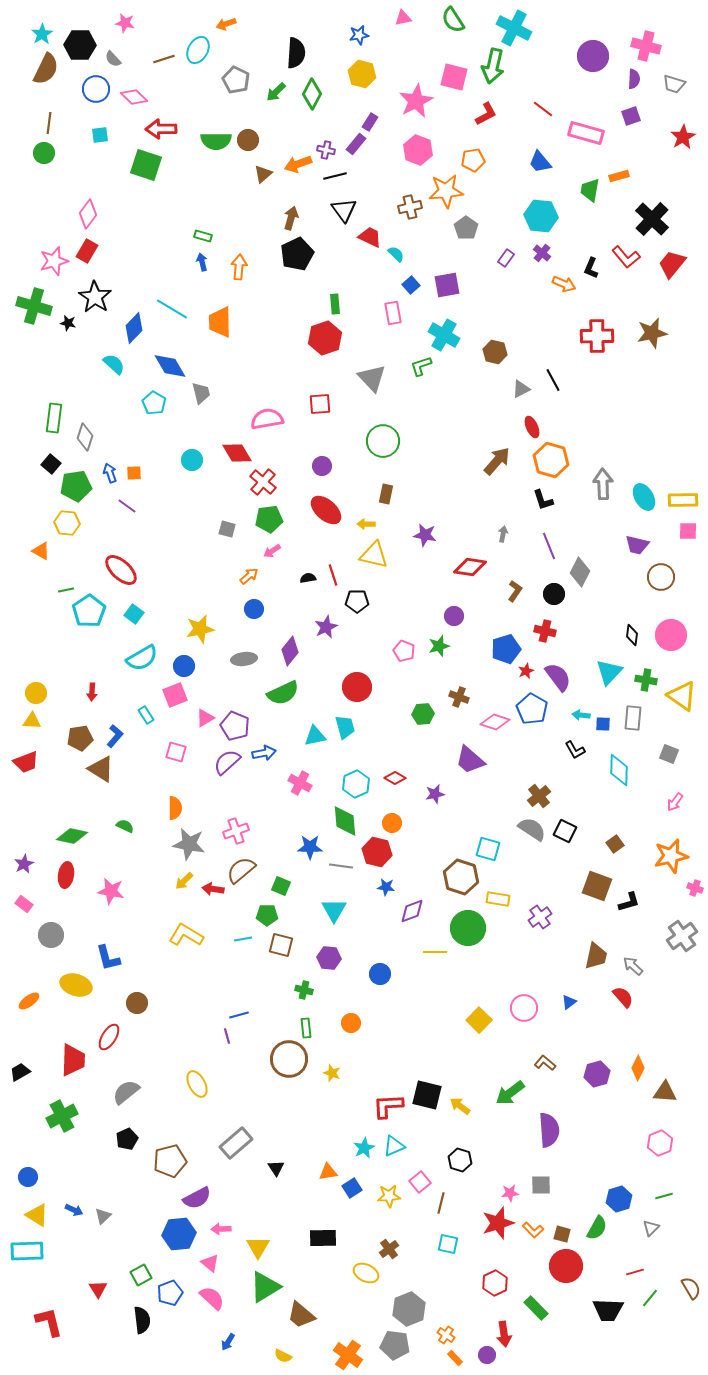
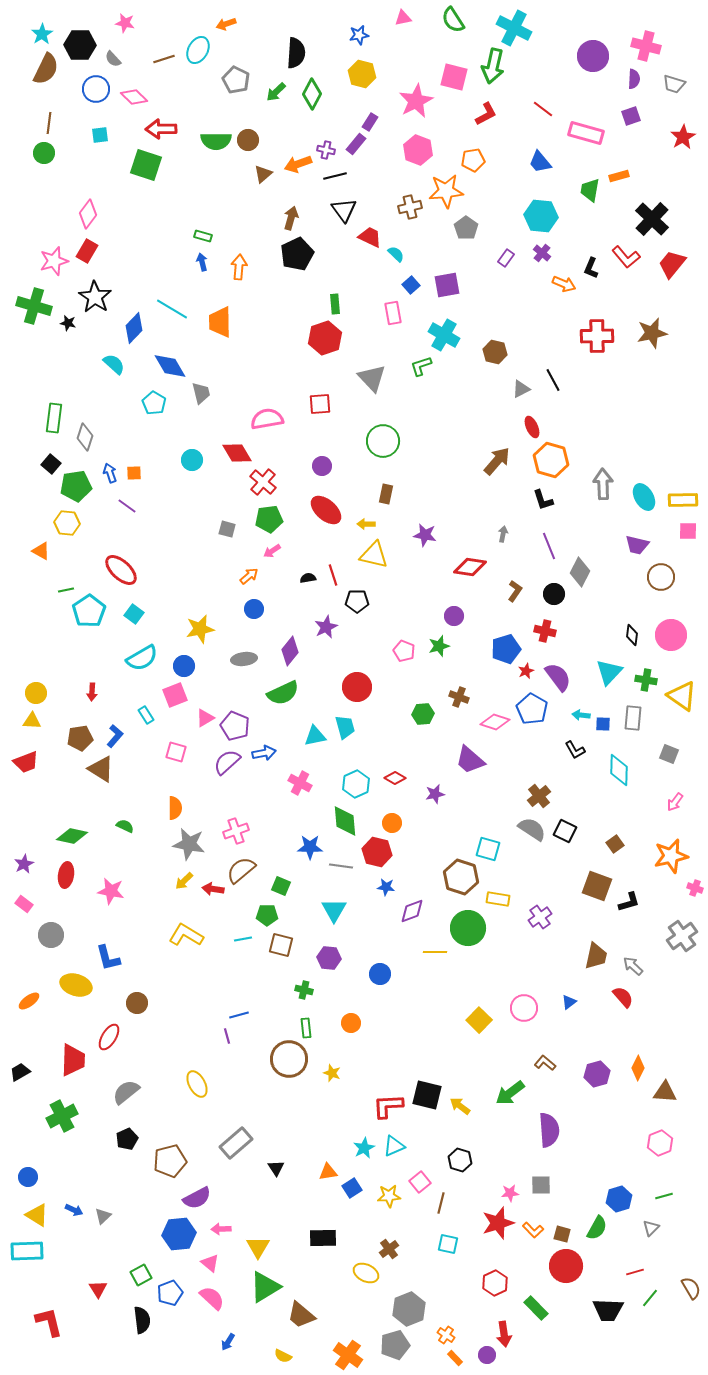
gray pentagon at (395, 1345): rotated 24 degrees counterclockwise
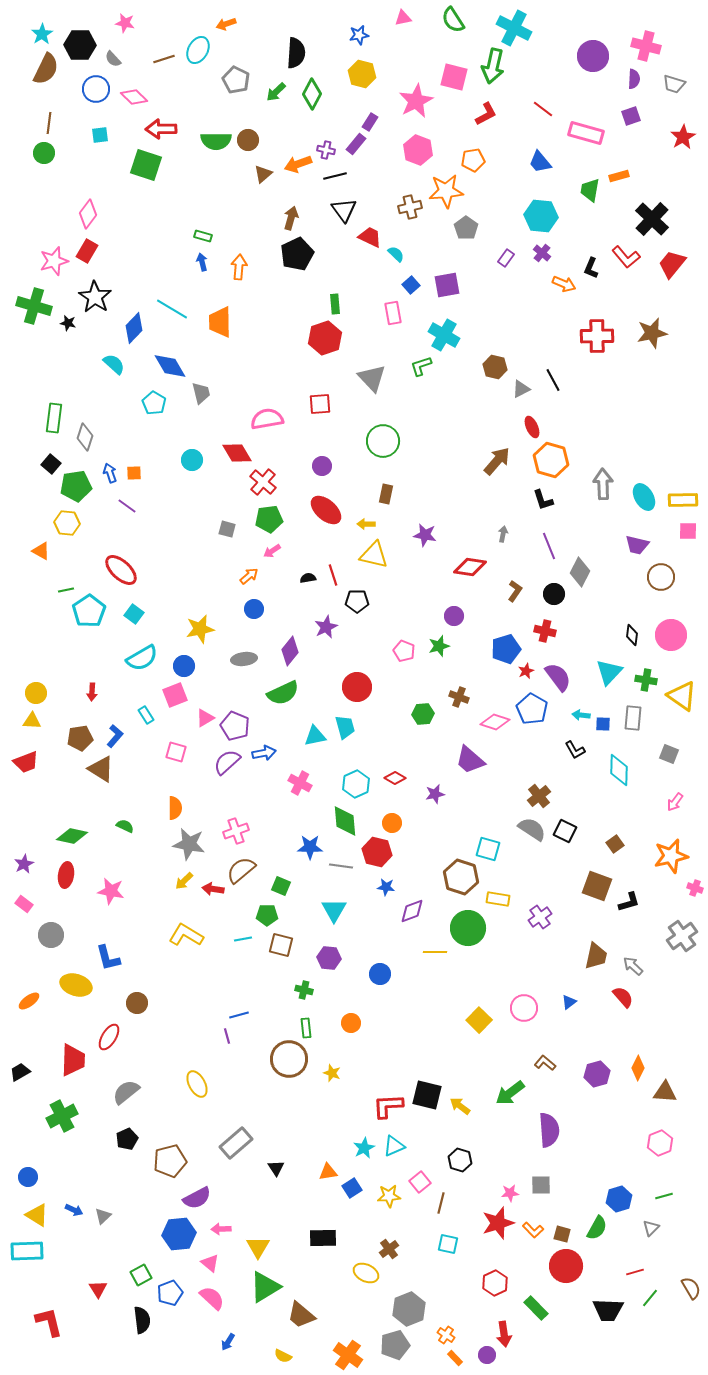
brown hexagon at (495, 352): moved 15 px down
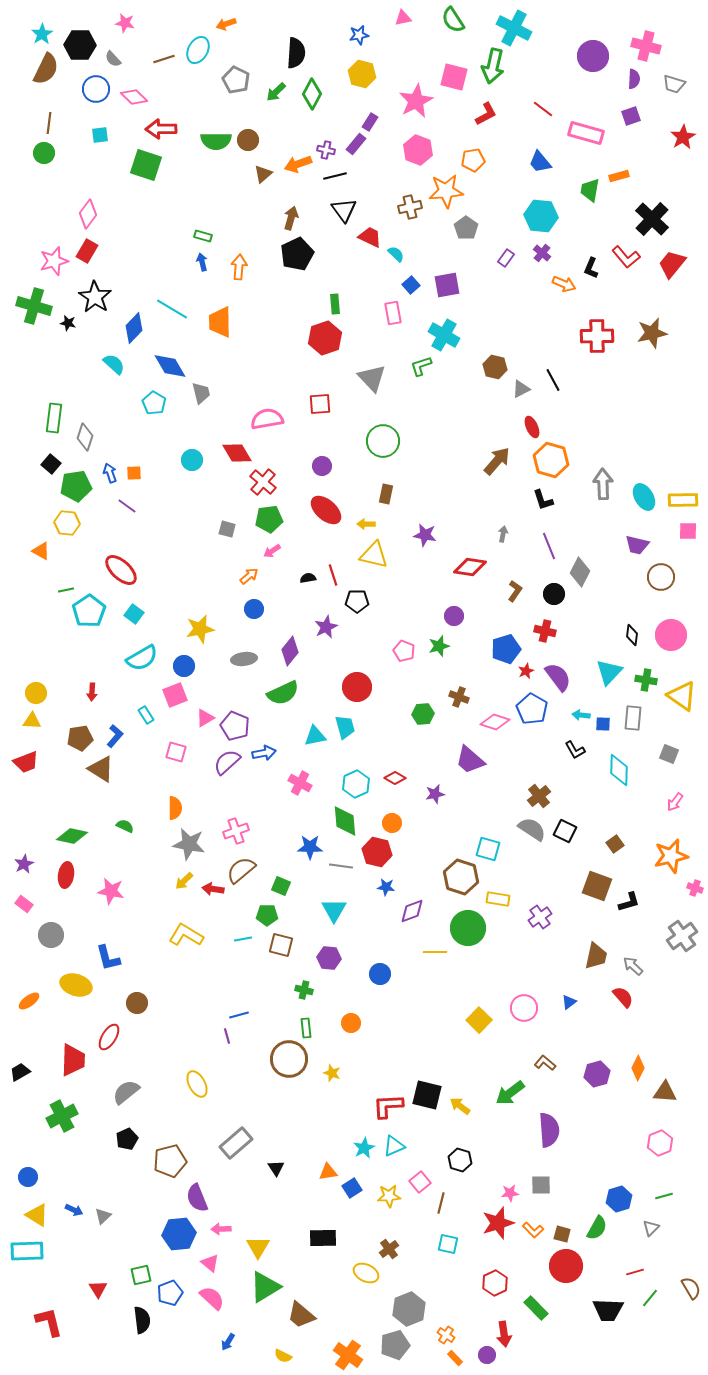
purple semicircle at (197, 1198): rotated 96 degrees clockwise
green square at (141, 1275): rotated 15 degrees clockwise
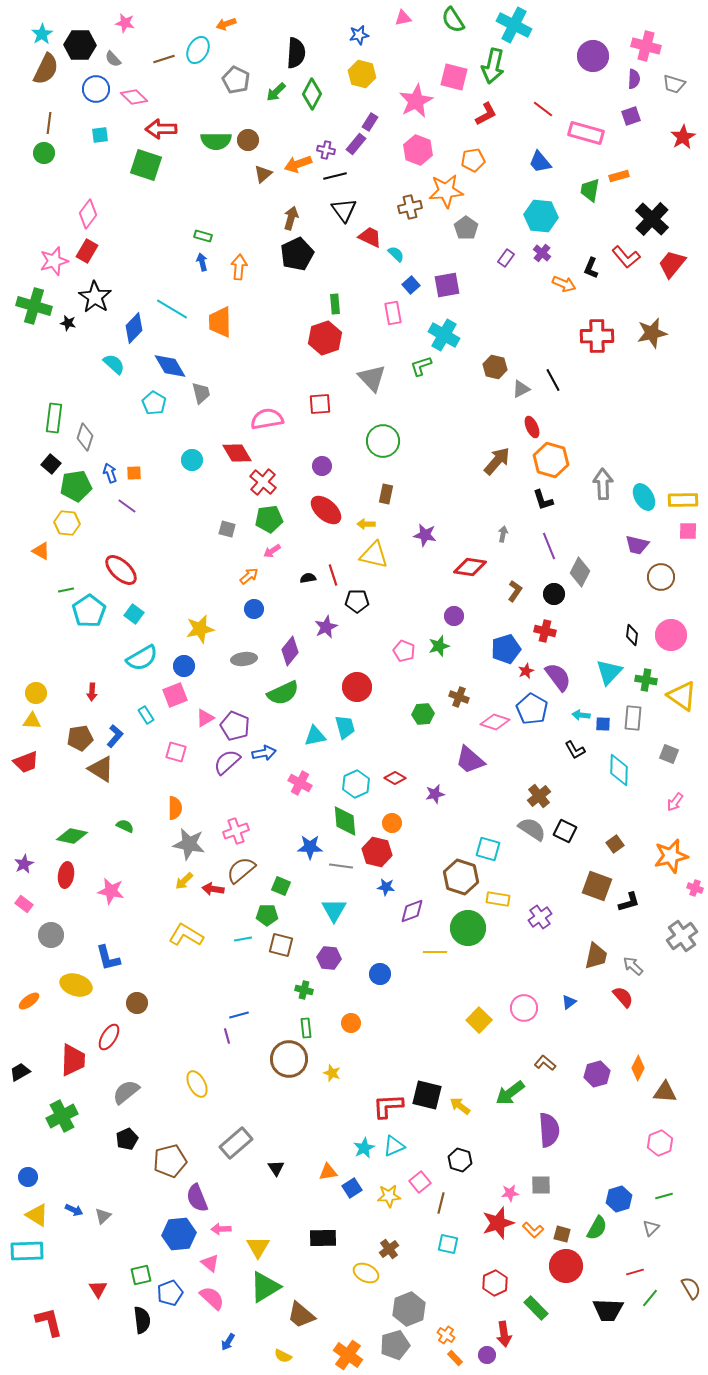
cyan cross at (514, 28): moved 3 px up
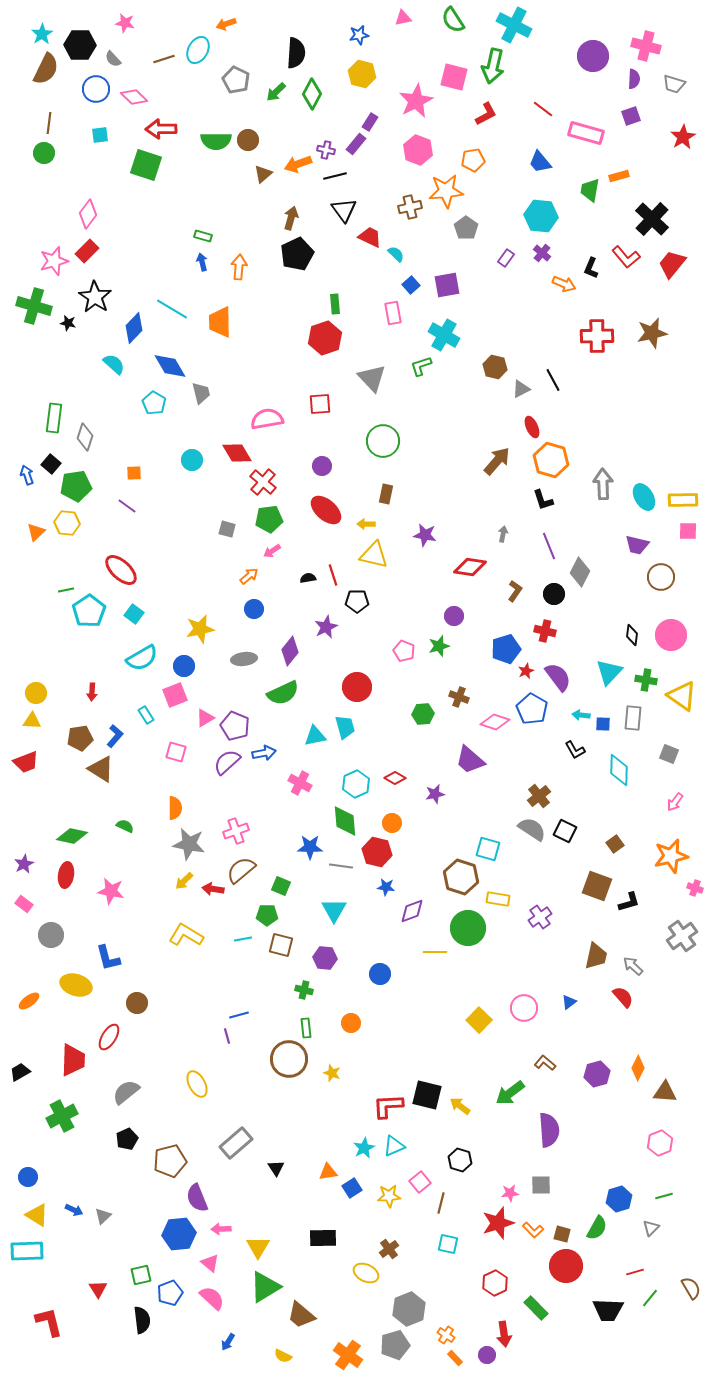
red rectangle at (87, 251): rotated 15 degrees clockwise
blue arrow at (110, 473): moved 83 px left, 2 px down
orange triangle at (41, 551): moved 5 px left, 19 px up; rotated 48 degrees clockwise
purple hexagon at (329, 958): moved 4 px left
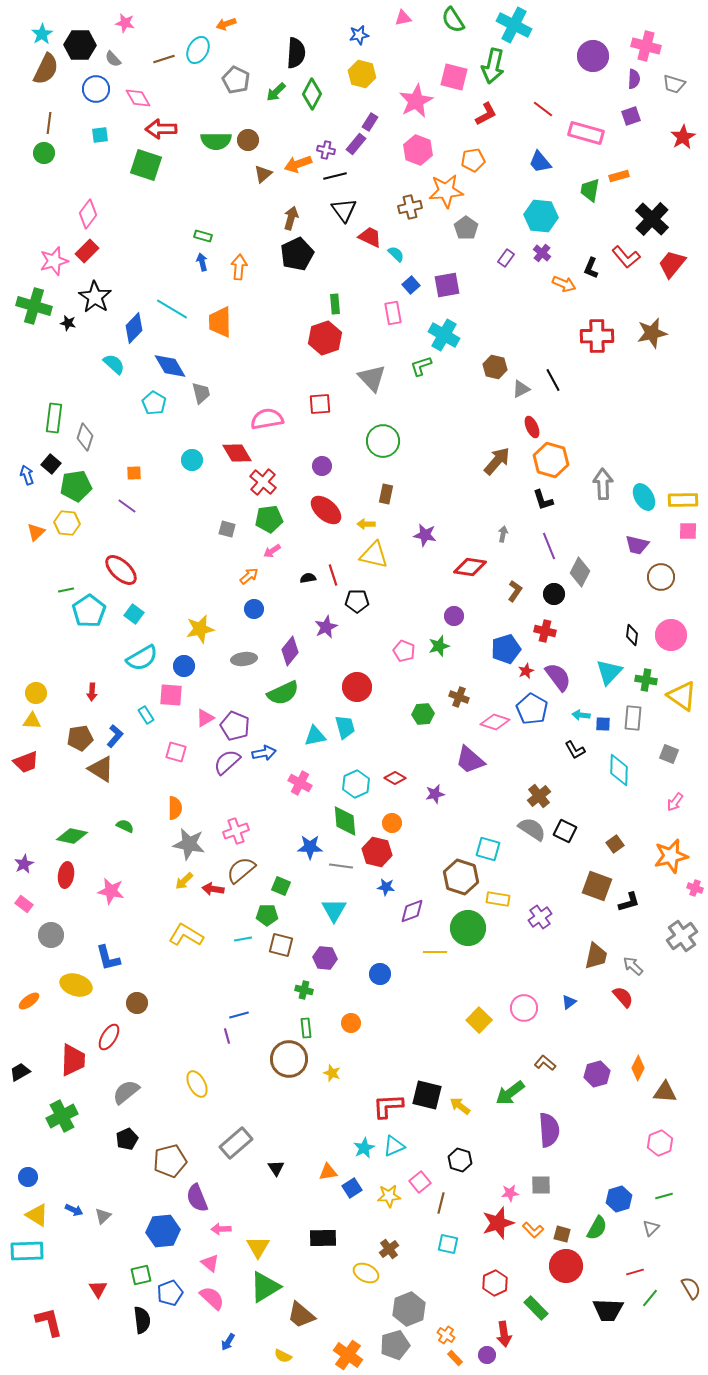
pink diamond at (134, 97): moved 4 px right, 1 px down; rotated 16 degrees clockwise
pink square at (175, 695): moved 4 px left; rotated 25 degrees clockwise
blue hexagon at (179, 1234): moved 16 px left, 3 px up
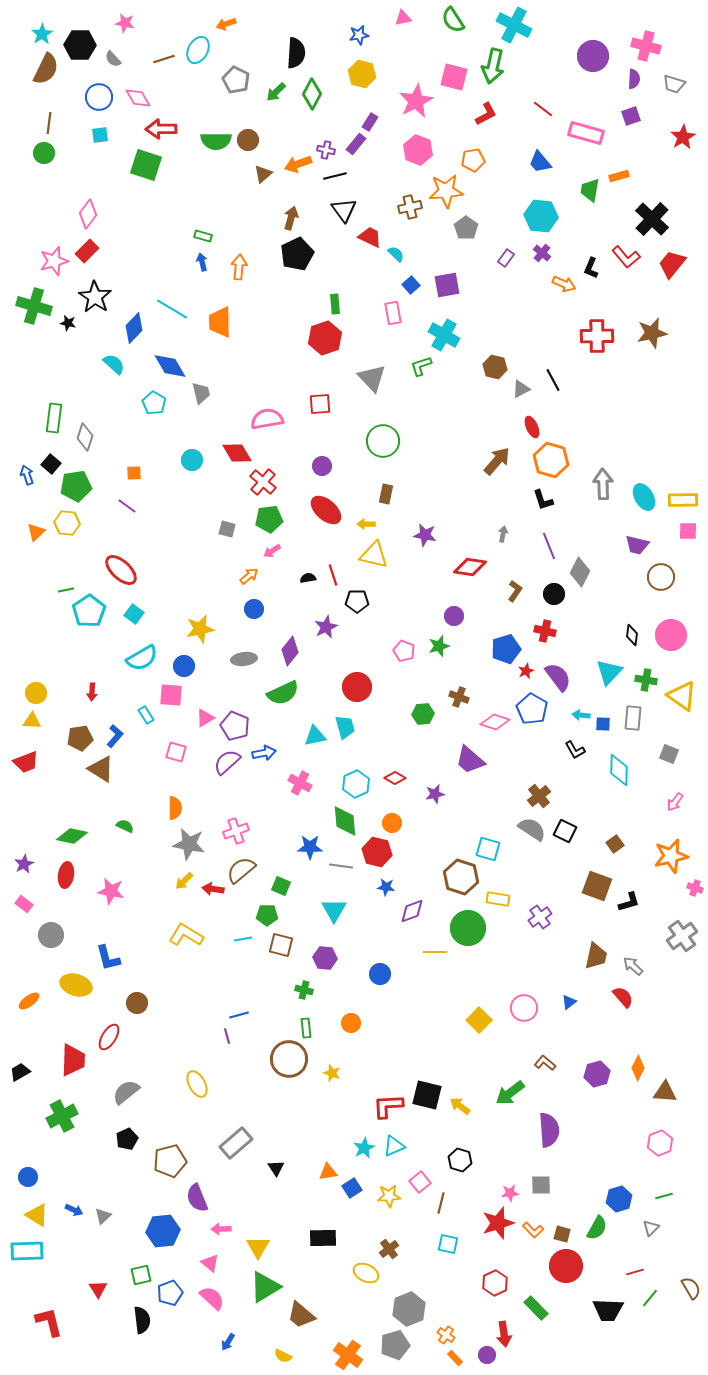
blue circle at (96, 89): moved 3 px right, 8 px down
